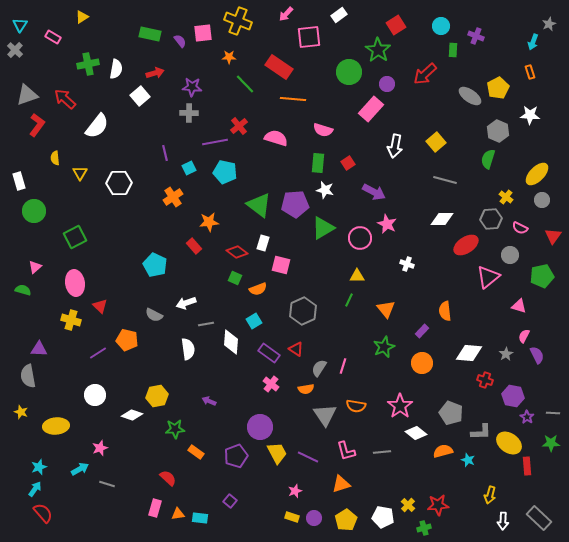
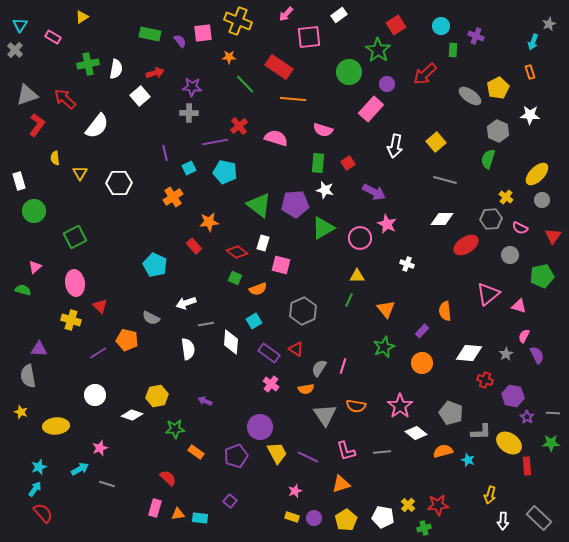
pink triangle at (488, 277): moved 17 px down
gray semicircle at (154, 315): moved 3 px left, 3 px down
purple arrow at (209, 401): moved 4 px left
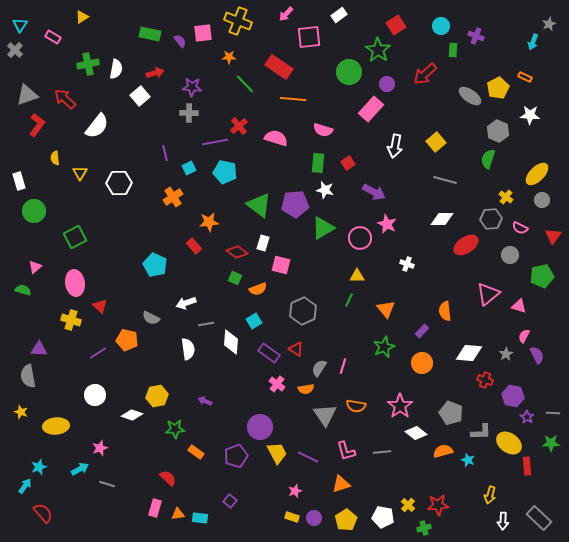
orange rectangle at (530, 72): moved 5 px left, 5 px down; rotated 48 degrees counterclockwise
pink cross at (271, 384): moved 6 px right
cyan arrow at (35, 489): moved 10 px left, 3 px up
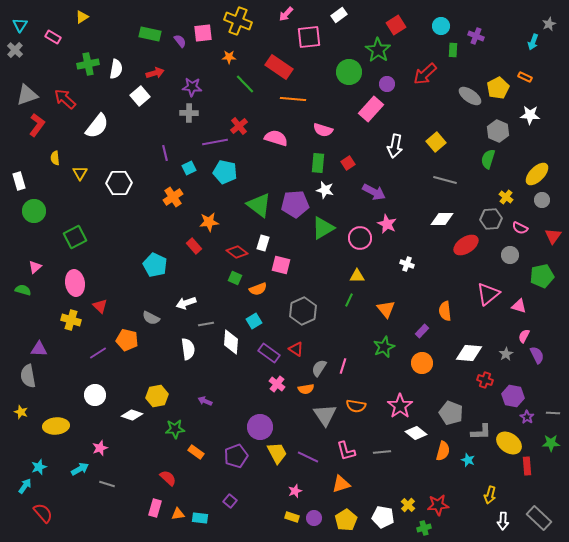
orange semicircle at (443, 451): rotated 120 degrees clockwise
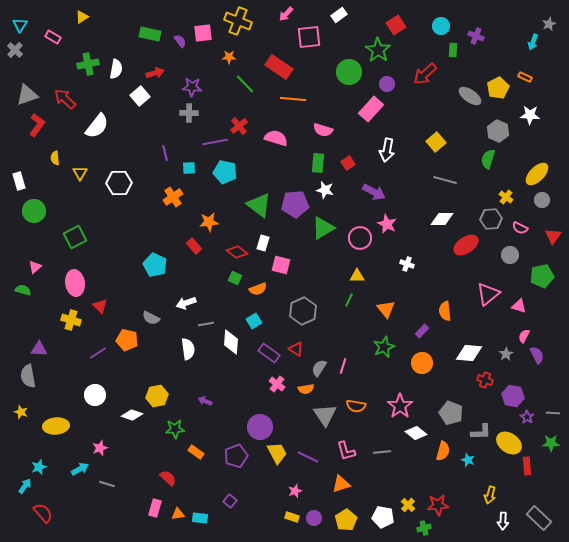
white arrow at (395, 146): moved 8 px left, 4 px down
cyan square at (189, 168): rotated 24 degrees clockwise
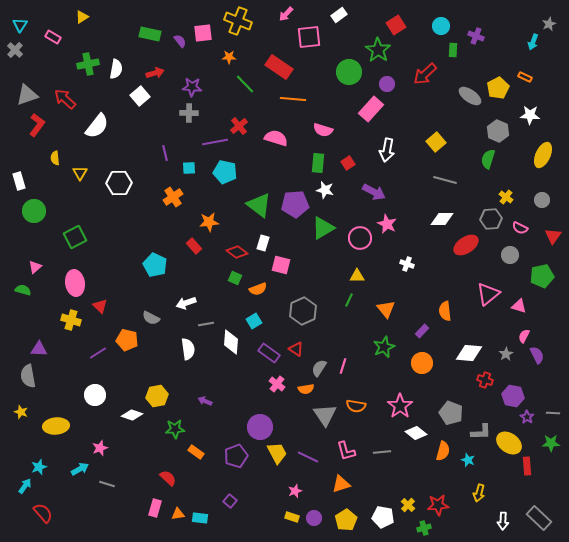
yellow ellipse at (537, 174): moved 6 px right, 19 px up; rotated 20 degrees counterclockwise
yellow arrow at (490, 495): moved 11 px left, 2 px up
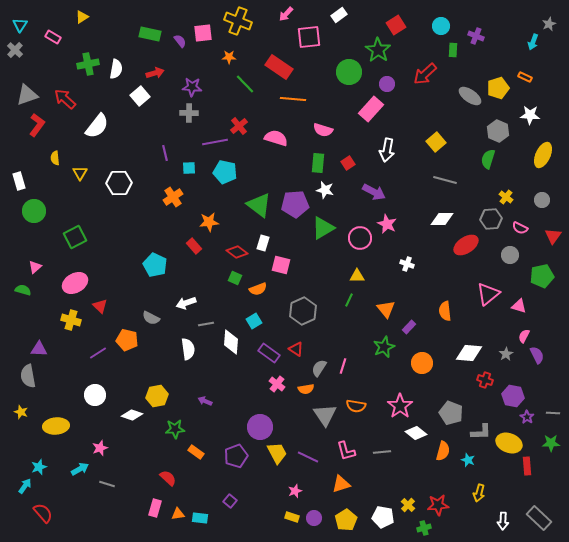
yellow pentagon at (498, 88): rotated 10 degrees clockwise
pink ellipse at (75, 283): rotated 70 degrees clockwise
purple rectangle at (422, 331): moved 13 px left, 4 px up
yellow ellipse at (509, 443): rotated 15 degrees counterclockwise
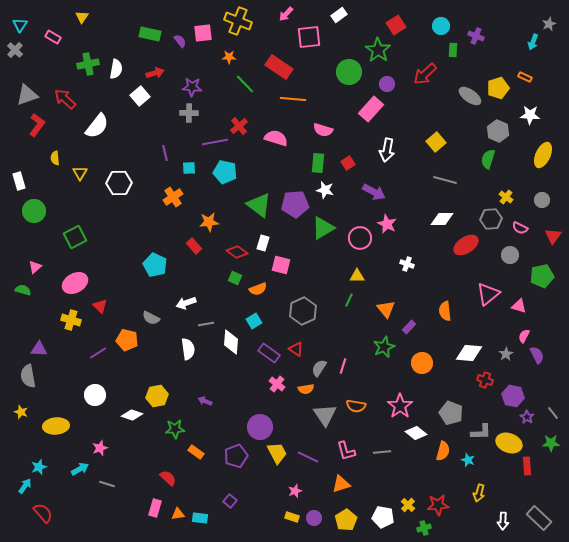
yellow triangle at (82, 17): rotated 24 degrees counterclockwise
gray line at (553, 413): rotated 48 degrees clockwise
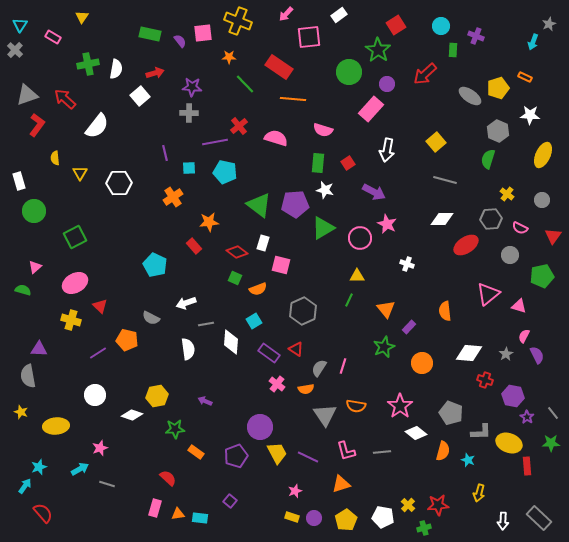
yellow cross at (506, 197): moved 1 px right, 3 px up
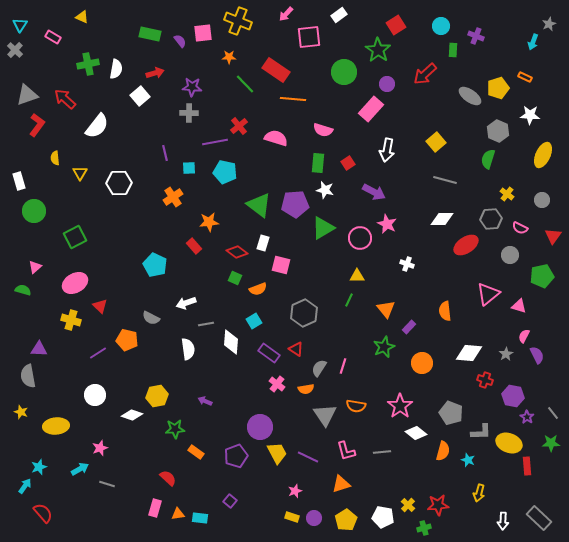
yellow triangle at (82, 17): rotated 40 degrees counterclockwise
red rectangle at (279, 67): moved 3 px left, 3 px down
green circle at (349, 72): moved 5 px left
gray hexagon at (303, 311): moved 1 px right, 2 px down
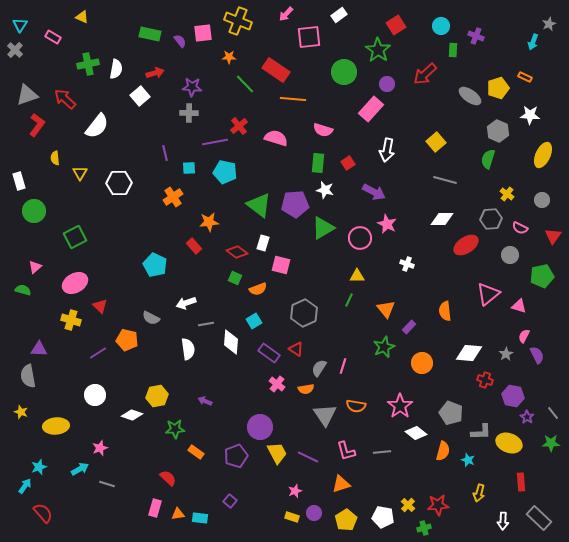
red rectangle at (527, 466): moved 6 px left, 16 px down
purple circle at (314, 518): moved 5 px up
